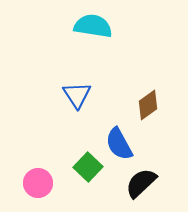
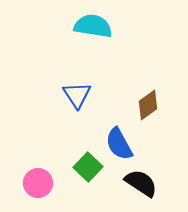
black semicircle: rotated 76 degrees clockwise
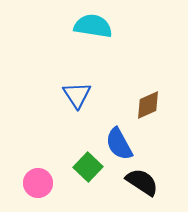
brown diamond: rotated 12 degrees clockwise
black semicircle: moved 1 px right, 1 px up
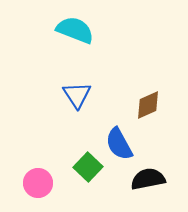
cyan semicircle: moved 18 px left, 4 px down; rotated 12 degrees clockwise
black semicircle: moved 6 px right, 3 px up; rotated 44 degrees counterclockwise
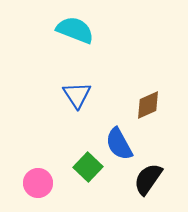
black semicircle: rotated 44 degrees counterclockwise
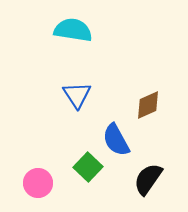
cyan semicircle: moved 2 px left; rotated 12 degrees counterclockwise
blue semicircle: moved 3 px left, 4 px up
